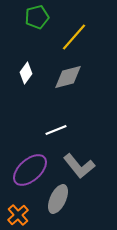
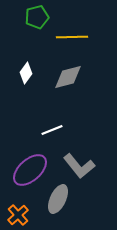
yellow line: moved 2 px left; rotated 48 degrees clockwise
white line: moved 4 px left
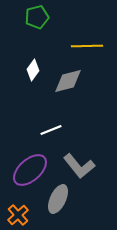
yellow line: moved 15 px right, 9 px down
white diamond: moved 7 px right, 3 px up
gray diamond: moved 4 px down
white line: moved 1 px left
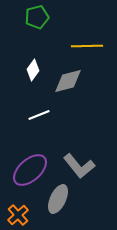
white line: moved 12 px left, 15 px up
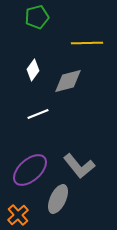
yellow line: moved 3 px up
white line: moved 1 px left, 1 px up
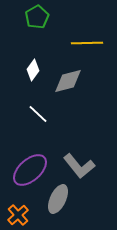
green pentagon: rotated 15 degrees counterclockwise
white line: rotated 65 degrees clockwise
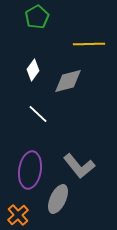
yellow line: moved 2 px right, 1 px down
purple ellipse: rotated 39 degrees counterclockwise
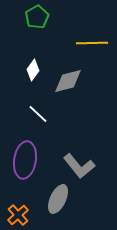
yellow line: moved 3 px right, 1 px up
purple ellipse: moved 5 px left, 10 px up
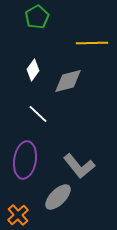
gray ellipse: moved 2 px up; rotated 20 degrees clockwise
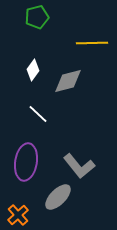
green pentagon: rotated 15 degrees clockwise
purple ellipse: moved 1 px right, 2 px down
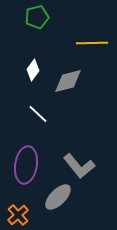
purple ellipse: moved 3 px down
